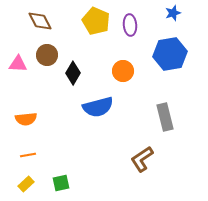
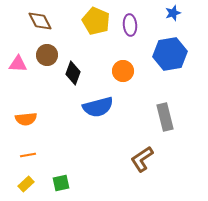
black diamond: rotated 10 degrees counterclockwise
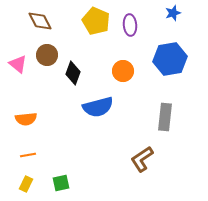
blue hexagon: moved 5 px down
pink triangle: rotated 36 degrees clockwise
gray rectangle: rotated 20 degrees clockwise
yellow rectangle: rotated 21 degrees counterclockwise
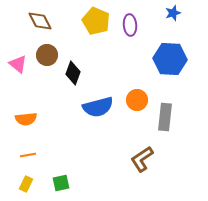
blue hexagon: rotated 12 degrees clockwise
orange circle: moved 14 px right, 29 px down
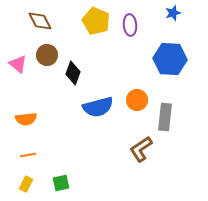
brown L-shape: moved 1 px left, 10 px up
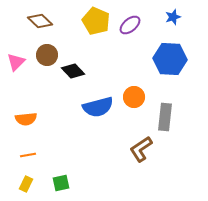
blue star: moved 4 px down
brown diamond: rotated 20 degrees counterclockwise
purple ellipse: rotated 55 degrees clockwise
pink triangle: moved 2 px left, 2 px up; rotated 36 degrees clockwise
black diamond: moved 2 px up; rotated 65 degrees counterclockwise
orange circle: moved 3 px left, 3 px up
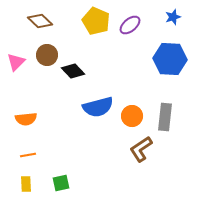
orange circle: moved 2 px left, 19 px down
yellow rectangle: rotated 28 degrees counterclockwise
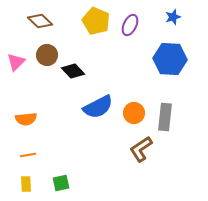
purple ellipse: rotated 25 degrees counterclockwise
blue semicircle: rotated 12 degrees counterclockwise
orange circle: moved 2 px right, 3 px up
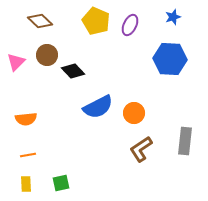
gray rectangle: moved 20 px right, 24 px down
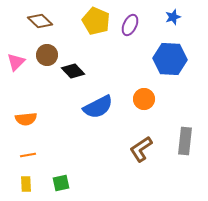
orange circle: moved 10 px right, 14 px up
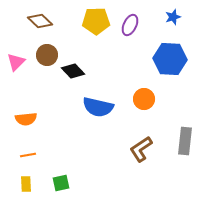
yellow pentagon: rotated 24 degrees counterclockwise
blue semicircle: rotated 40 degrees clockwise
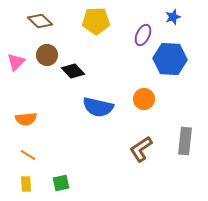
purple ellipse: moved 13 px right, 10 px down
orange line: rotated 42 degrees clockwise
